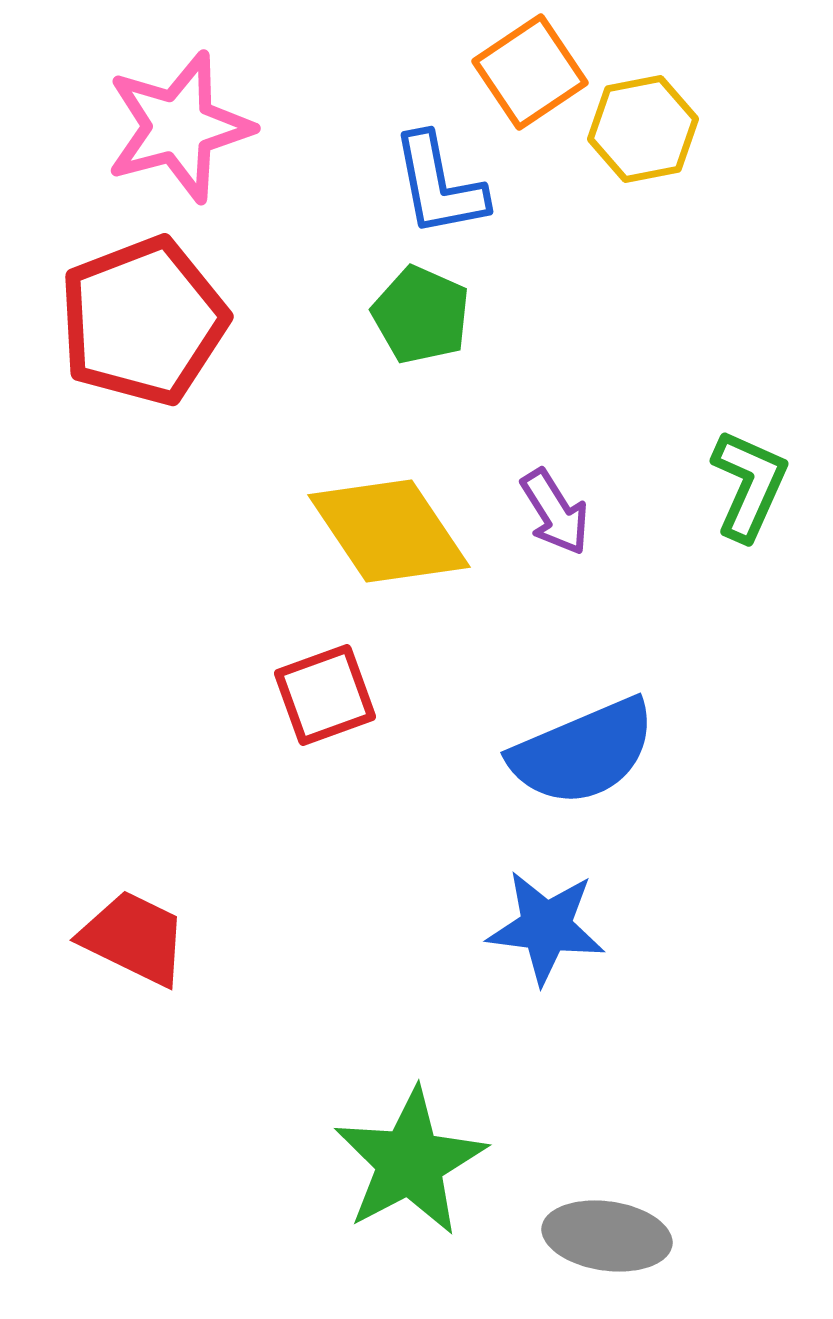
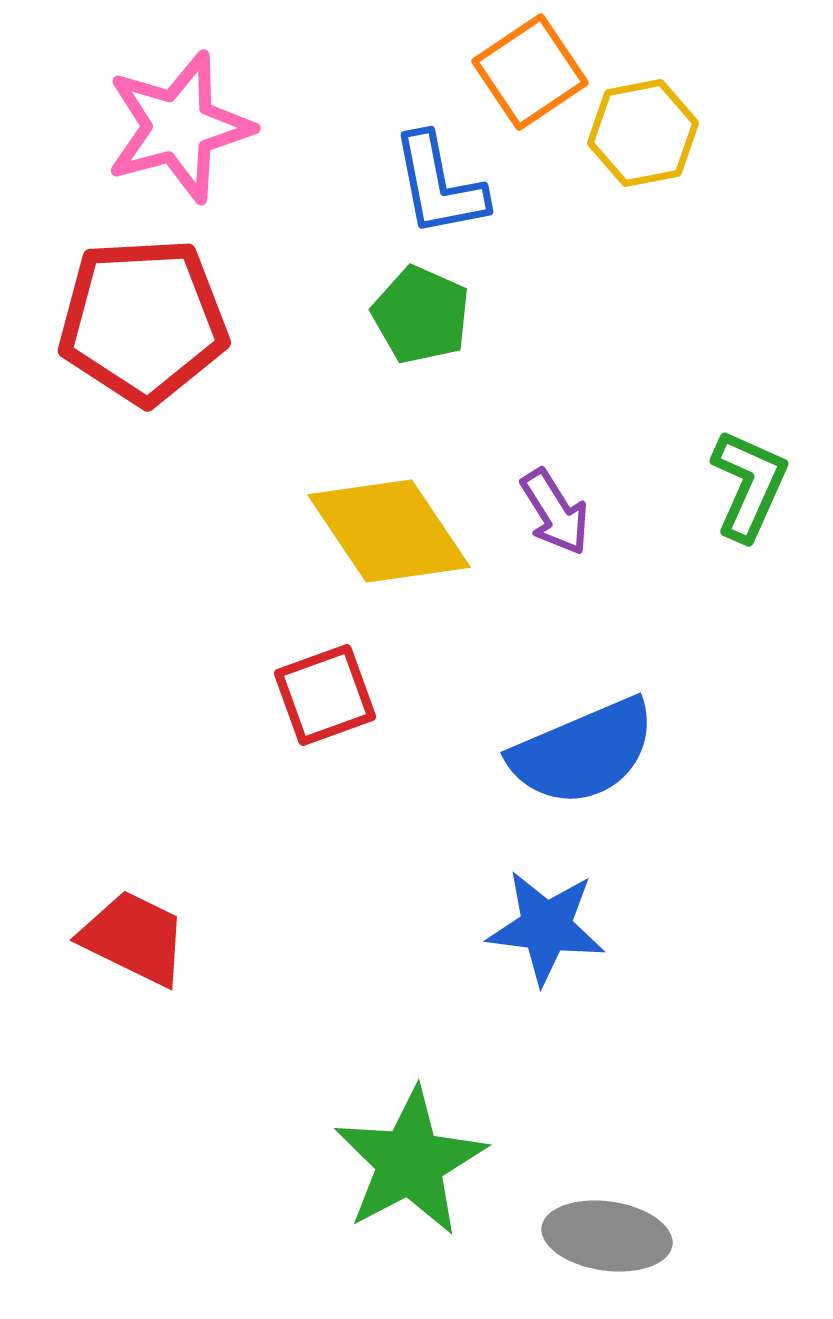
yellow hexagon: moved 4 px down
red pentagon: rotated 18 degrees clockwise
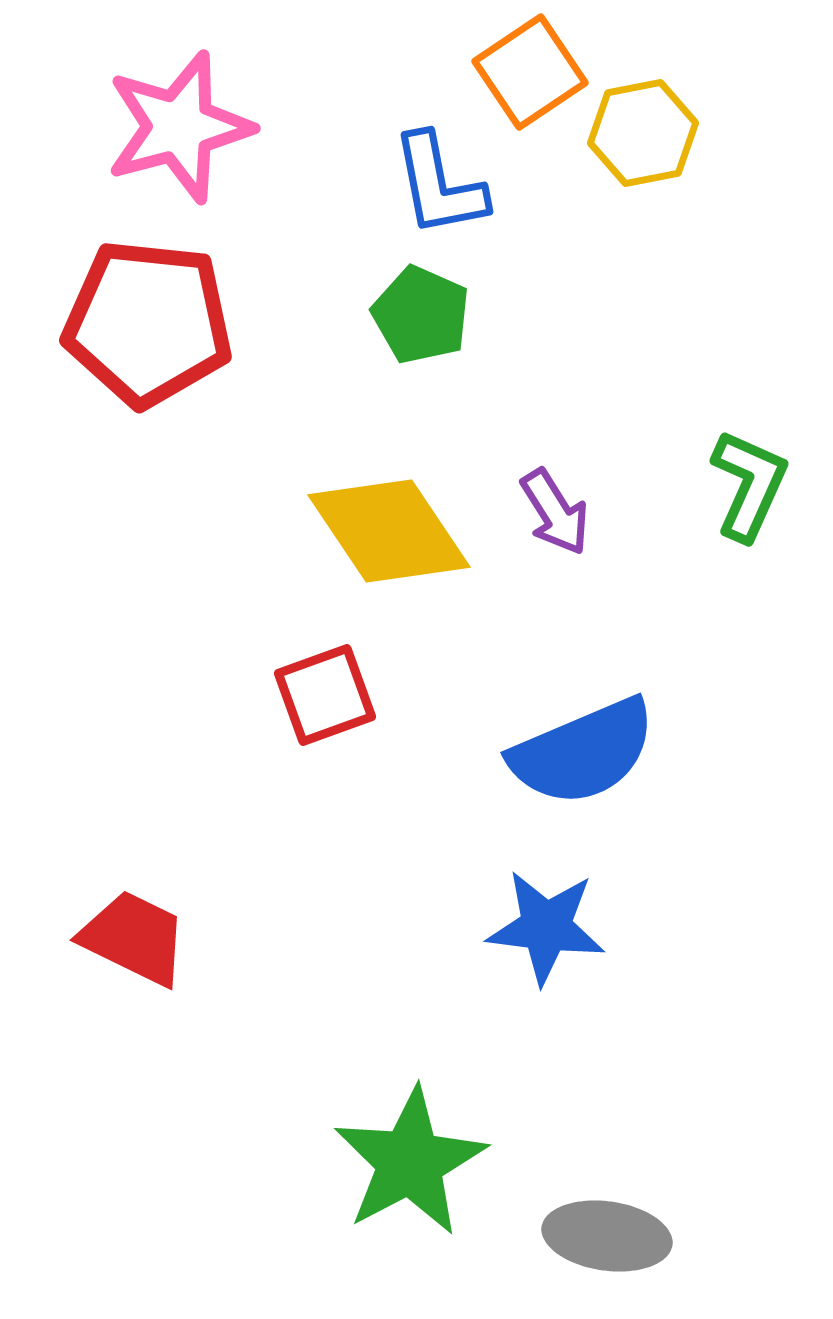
red pentagon: moved 5 px right, 2 px down; rotated 9 degrees clockwise
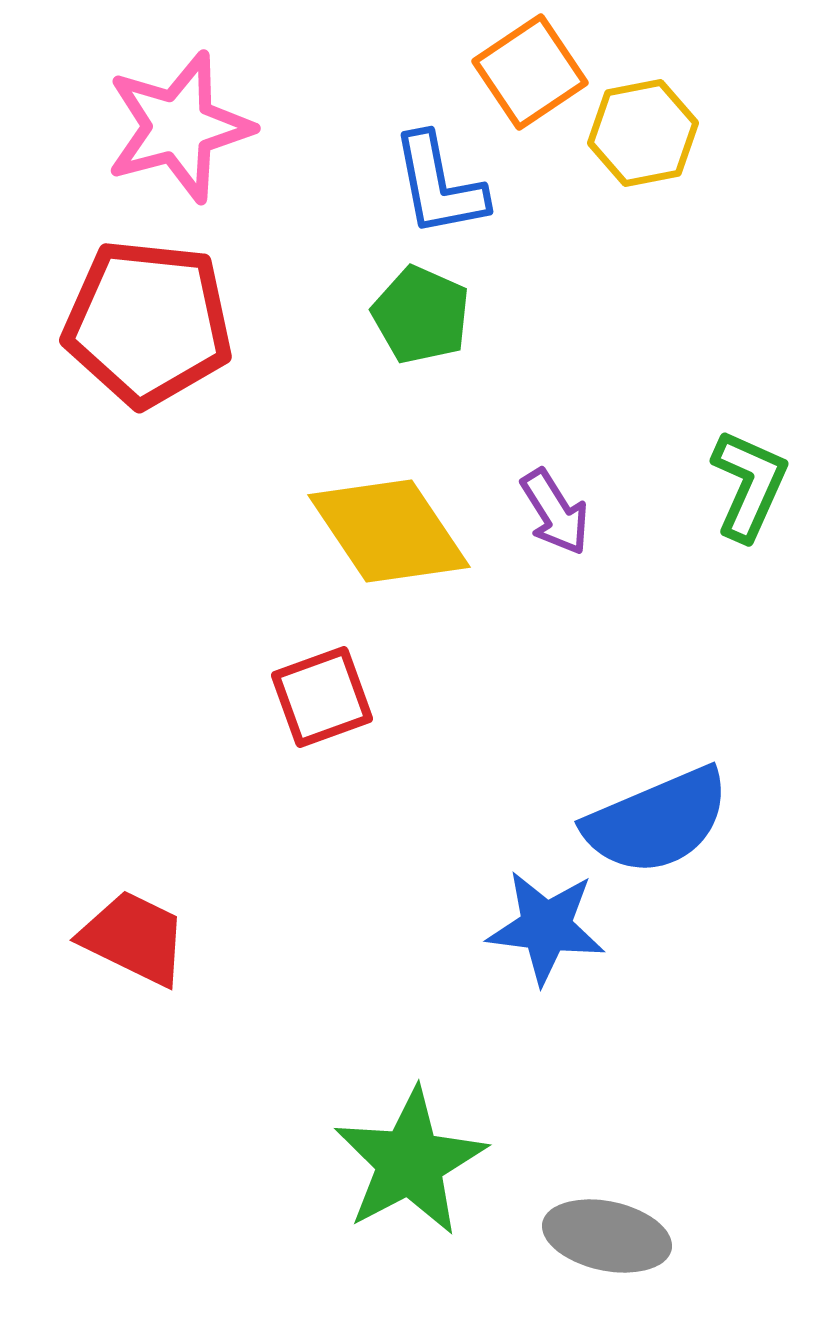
red square: moved 3 px left, 2 px down
blue semicircle: moved 74 px right, 69 px down
gray ellipse: rotated 4 degrees clockwise
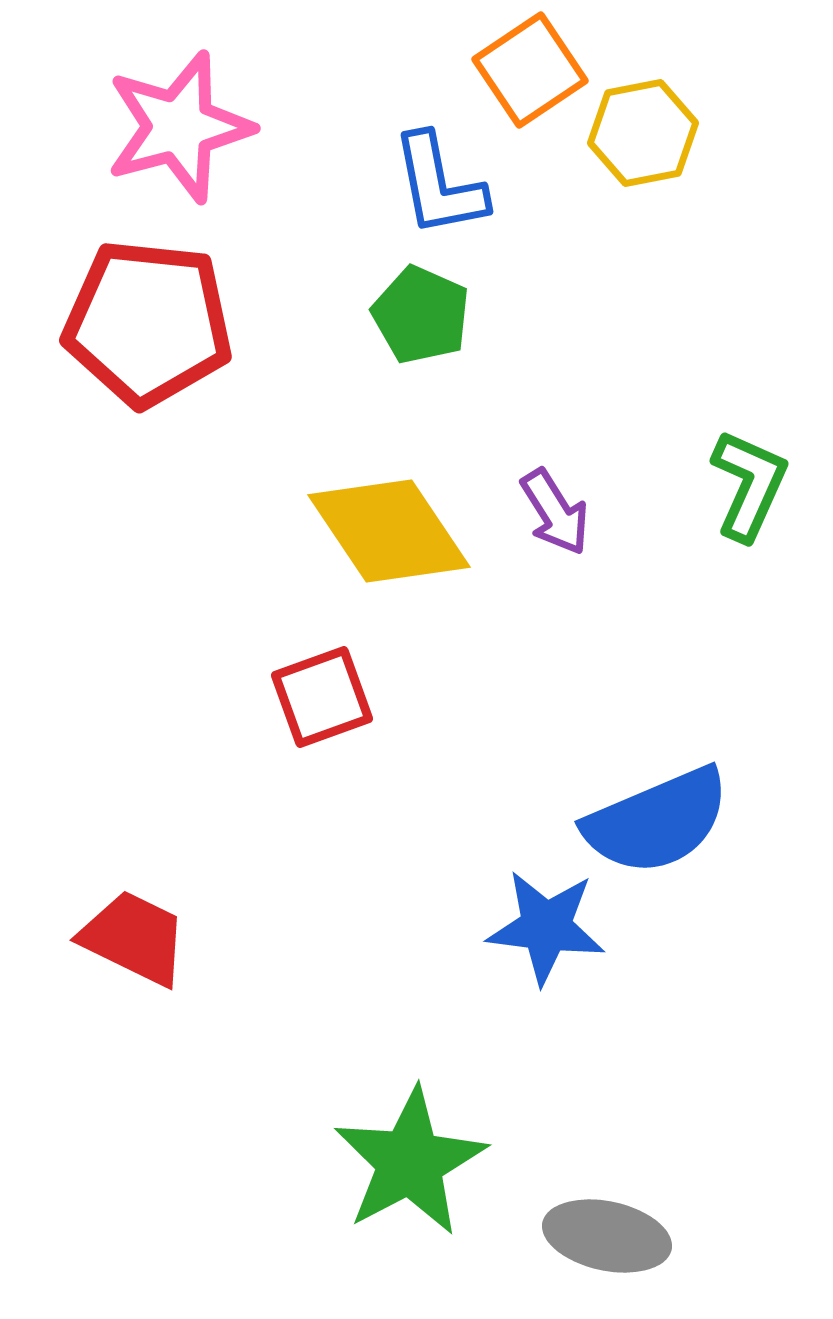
orange square: moved 2 px up
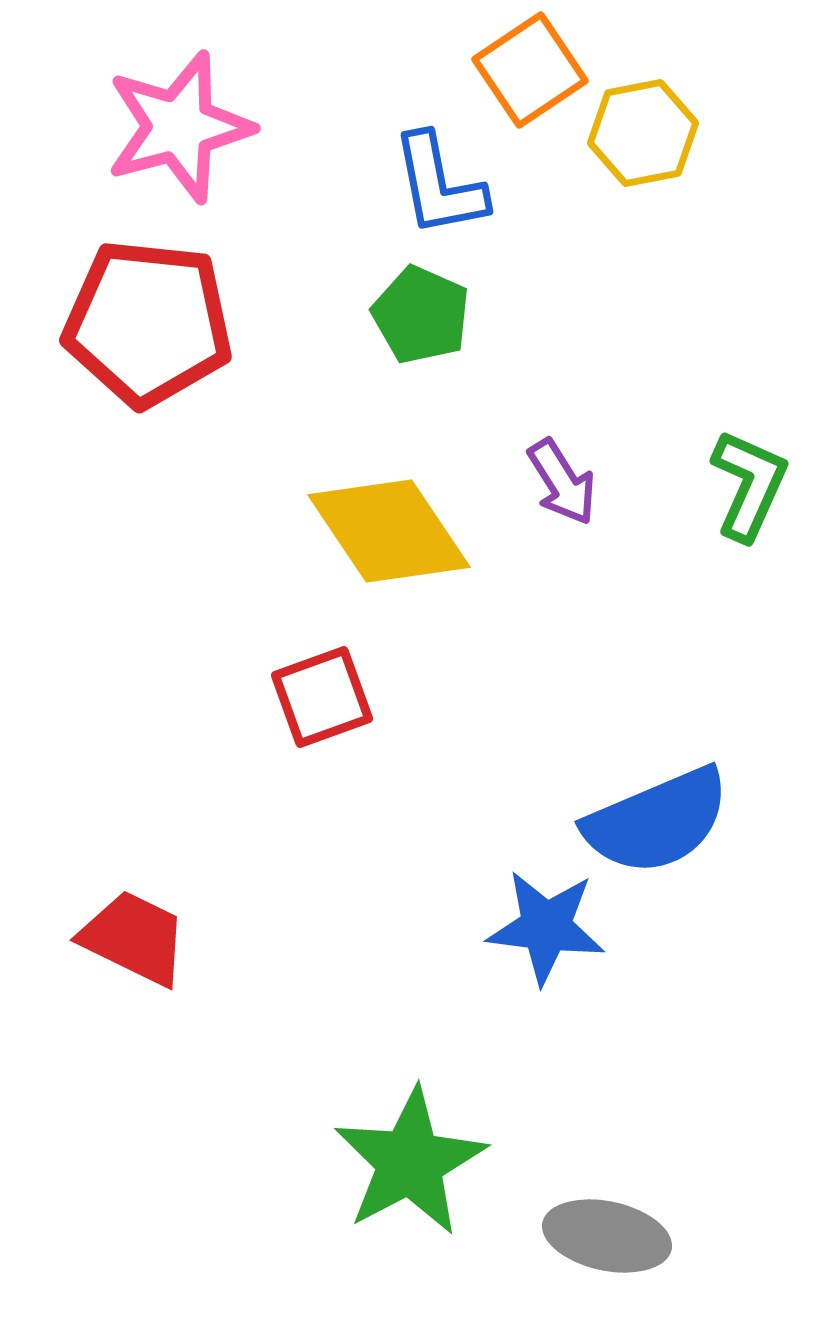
purple arrow: moved 7 px right, 30 px up
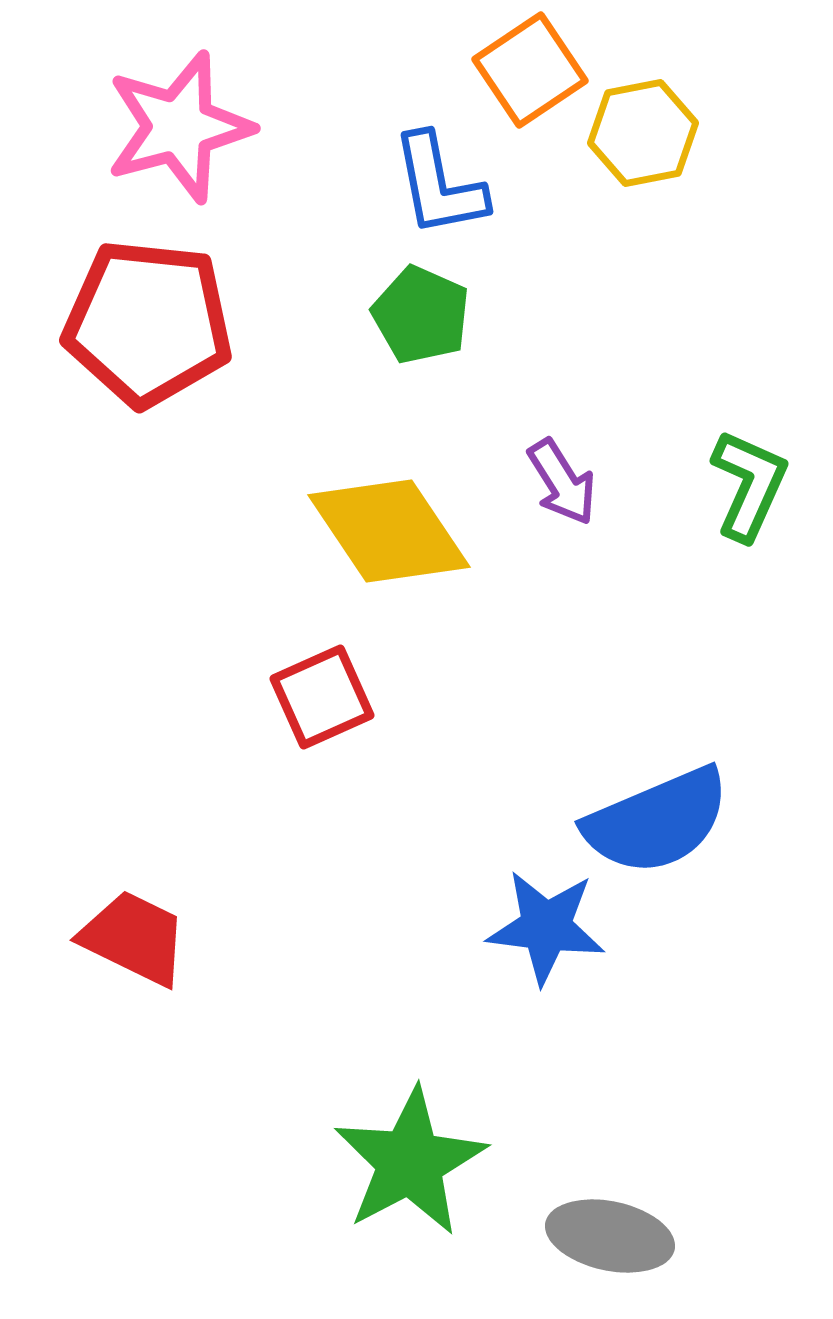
red square: rotated 4 degrees counterclockwise
gray ellipse: moved 3 px right
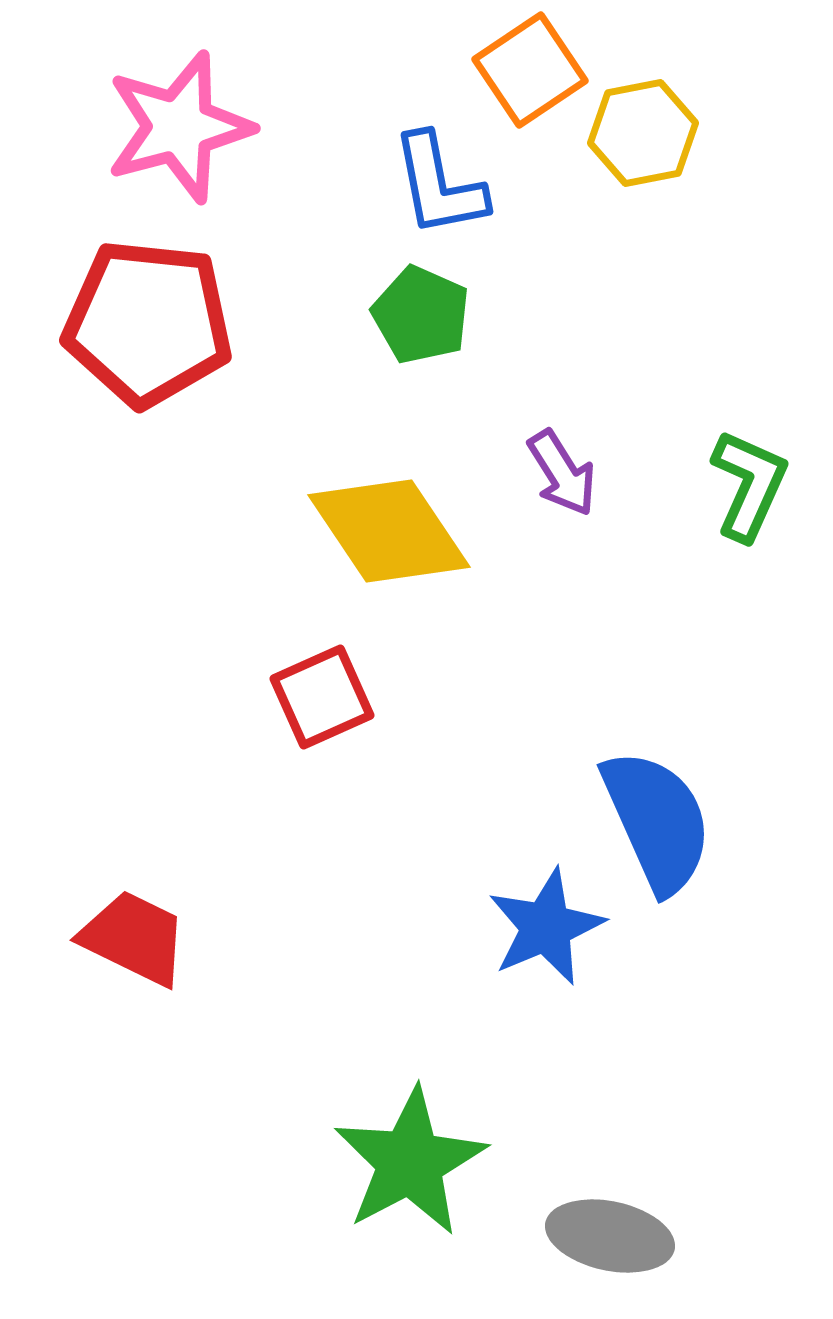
purple arrow: moved 9 px up
blue semicircle: rotated 91 degrees counterclockwise
blue star: rotated 30 degrees counterclockwise
